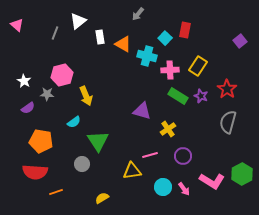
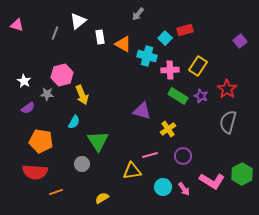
pink triangle: rotated 24 degrees counterclockwise
red rectangle: rotated 63 degrees clockwise
yellow arrow: moved 4 px left, 1 px up
cyan semicircle: rotated 24 degrees counterclockwise
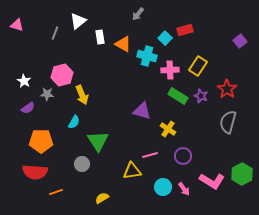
yellow cross: rotated 21 degrees counterclockwise
orange pentagon: rotated 10 degrees counterclockwise
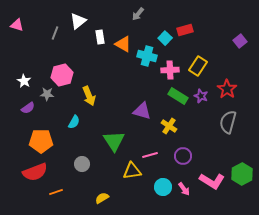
yellow arrow: moved 7 px right, 1 px down
yellow cross: moved 1 px right, 3 px up
green triangle: moved 16 px right
red semicircle: rotated 25 degrees counterclockwise
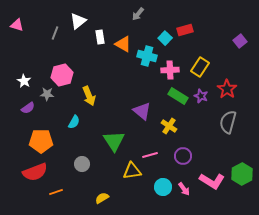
yellow rectangle: moved 2 px right, 1 px down
purple triangle: rotated 24 degrees clockwise
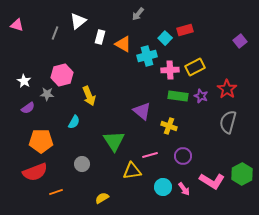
white rectangle: rotated 24 degrees clockwise
cyan cross: rotated 30 degrees counterclockwise
yellow rectangle: moved 5 px left; rotated 30 degrees clockwise
green rectangle: rotated 24 degrees counterclockwise
yellow cross: rotated 14 degrees counterclockwise
